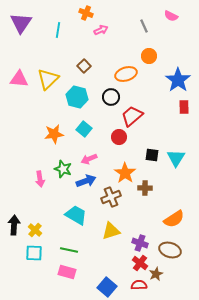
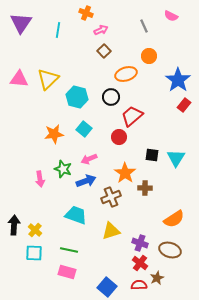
brown square at (84, 66): moved 20 px right, 15 px up
red rectangle at (184, 107): moved 2 px up; rotated 40 degrees clockwise
cyan trapezoid at (76, 215): rotated 10 degrees counterclockwise
brown star at (156, 274): moved 1 px right, 4 px down
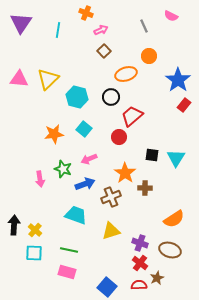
blue arrow at (86, 181): moved 1 px left, 3 px down
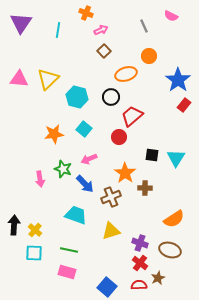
blue arrow at (85, 184): rotated 66 degrees clockwise
brown star at (157, 278): moved 1 px right
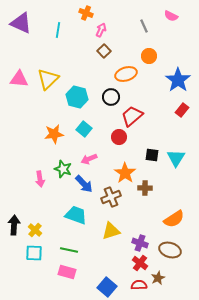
purple triangle at (21, 23): rotated 40 degrees counterclockwise
pink arrow at (101, 30): rotated 40 degrees counterclockwise
red rectangle at (184, 105): moved 2 px left, 5 px down
blue arrow at (85, 184): moved 1 px left
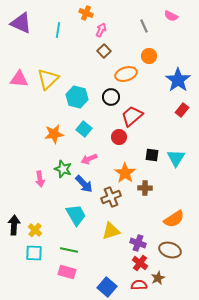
cyan trapezoid at (76, 215): rotated 40 degrees clockwise
purple cross at (140, 243): moved 2 px left
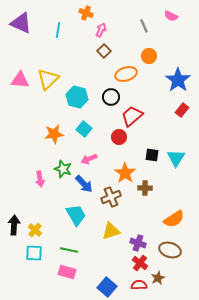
pink triangle at (19, 79): moved 1 px right, 1 px down
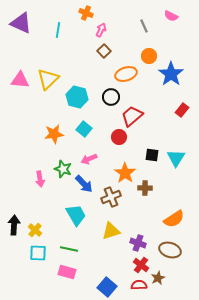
blue star at (178, 80): moved 7 px left, 6 px up
green line at (69, 250): moved 1 px up
cyan square at (34, 253): moved 4 px right
red cross at (140, 263): moved 1 px right, 2 px down
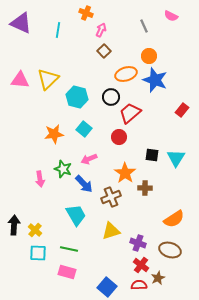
blue star at (171, 74): moved 16 px left, 6 px down; rotated 15 degrees counterclockwise
red trapezoid at (132, 116): moved 2 px left, 3 px up
